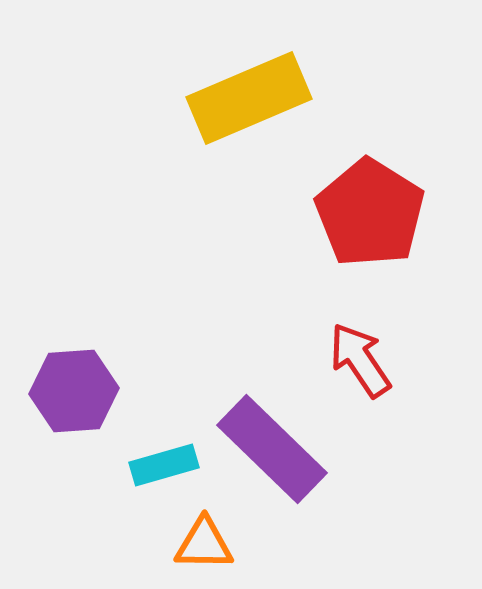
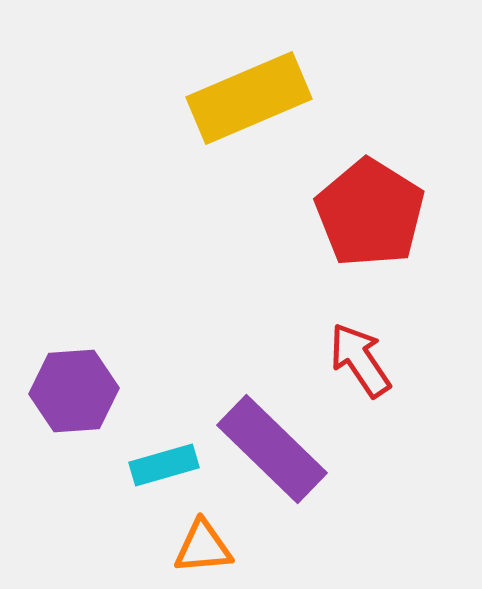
orange triangle: moved 1 px left, 3 px down; rotated 6 degrees counterclockwise
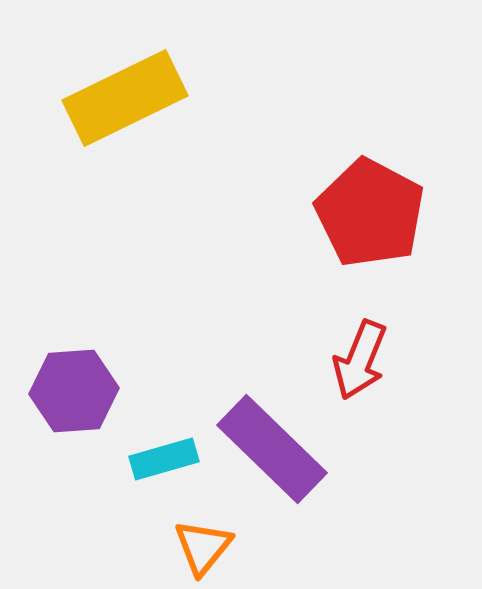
yellow rectangle: moved 124 px left; rotated 3 degrees counterclockwise
red pentagon: rotated 4 degrees counterclockwise
red arrow: rotated 124 degrees counterclockwise
cyan rectangle: moved 6 px up
orange triangle: rotated 46 degrees counterclockwise
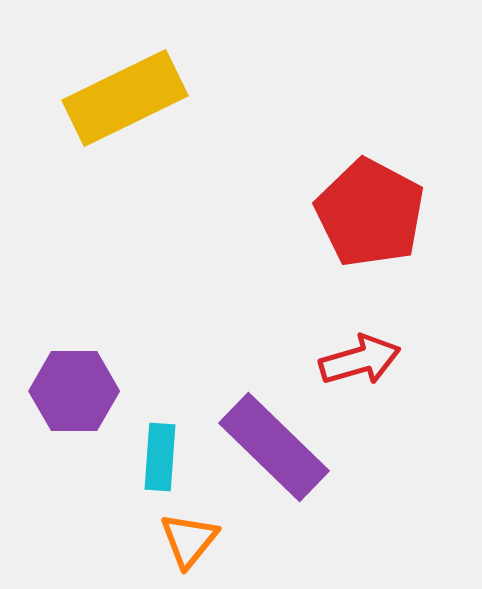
red arrow: rotated 128 degrees counterclockwise
purple hexagon: rotated 4 degrees clockwise
purple rectangle: moved 2 px right, 2 px up
cyan rectangle: moved 4 px left, 2 px up; rotated 70 degrees counterclockwise
orange triangle: moved 14 px left, 7 px up
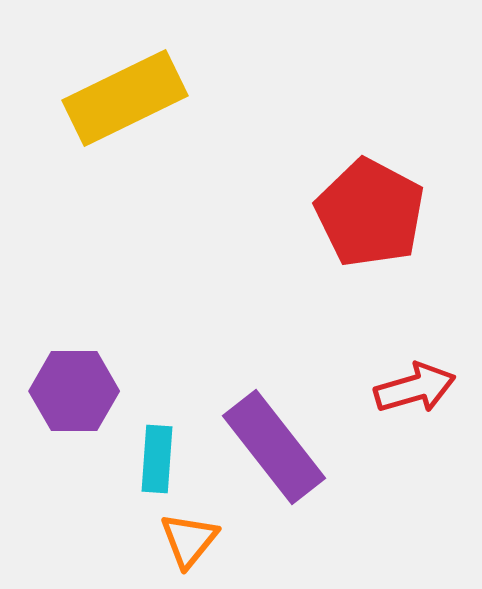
red arrow: moved 55 px right, 28 px down
purple rectangle: rotated 8 degrees clockwise
cyan rectangle: moved 3 px left, 2 px down
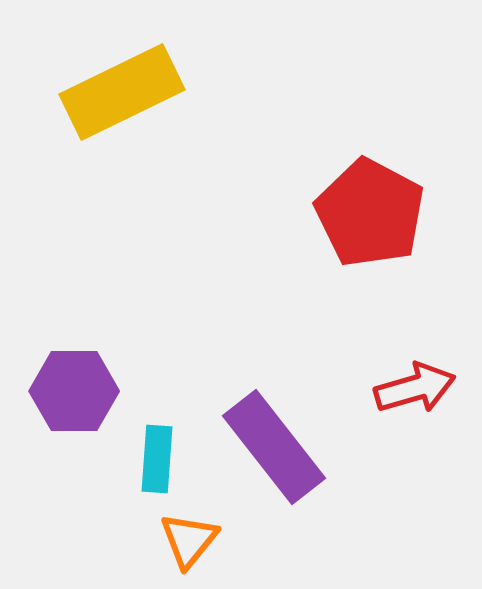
yellow rectangle: moved 3 px left, 6 px up
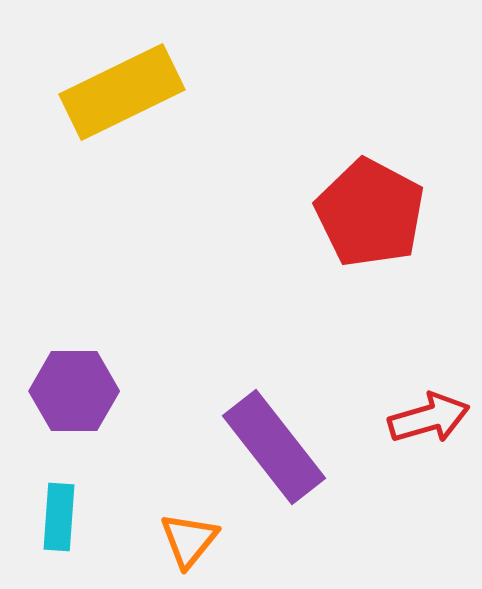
red arrow: moved 14 px right, 30 px down
cyan rectangle: moved 98 px left, 58 px down
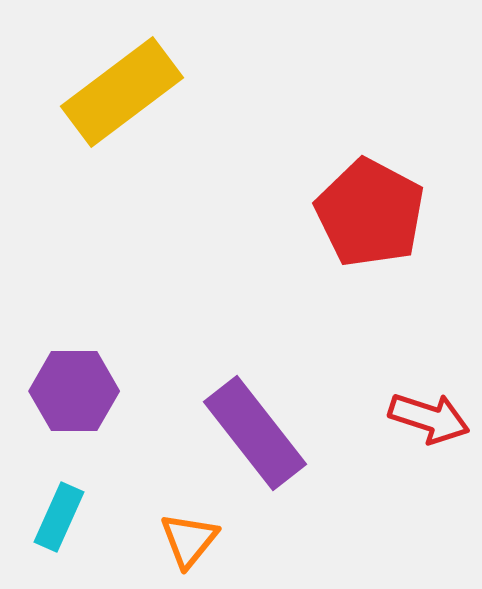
yellow rectangle: rotated 11 degrees counterclockwise
red arrow: rotated 34 degrees clockwise
purple rectangle: moved 19 px left, 14 px up
cyan rectangle: rotated 20 degrees clockwise
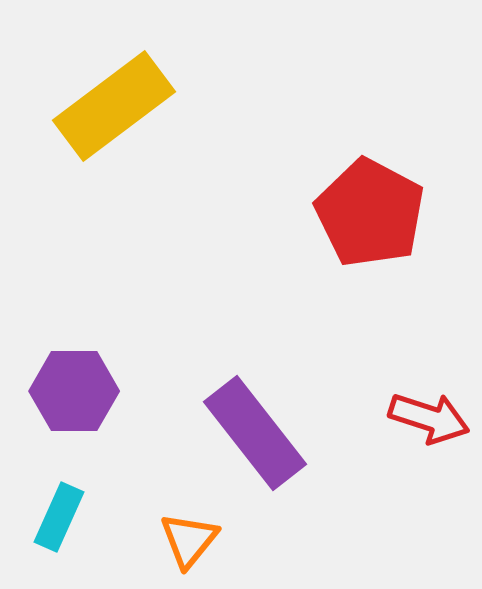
yellow rectangle: moved 8 px left, 14 px down
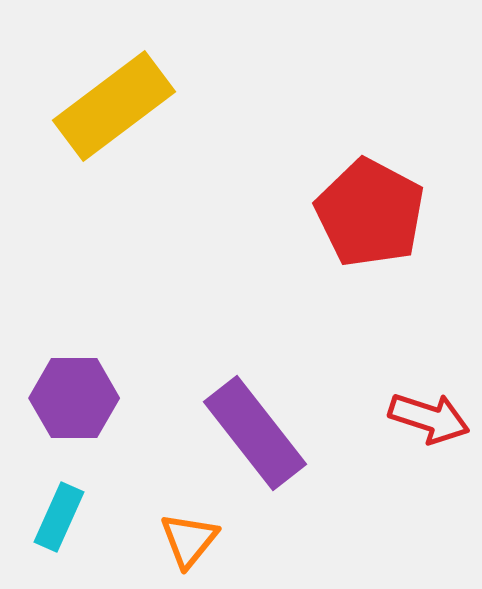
purple hexagon: moved 7 px down
